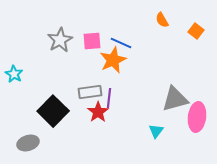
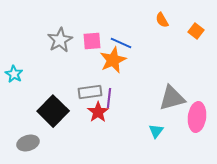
gray triangle: moved 3 px left, 1 px up
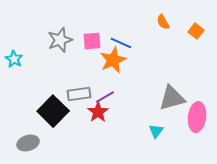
orange semicircle: moved 1 px right, 2 px down
gray star: rotated 10 degrees clockwise
cyan star: moved 15 px up
gray rectangle: moved 11 px left, 2 px down
purple line: moved 4 px left, 1 px up; rotated 54 degrees clockwise
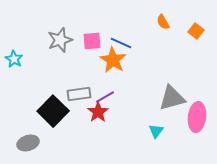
orange star: rotated 16 degrees counterclockwise
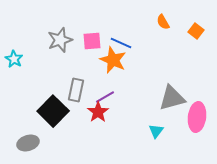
orange star: rotated 8 degrees counterclockwise
gray rectangle: moved 3 px left, 4 px up; rotated 70 degrees counterclockwise
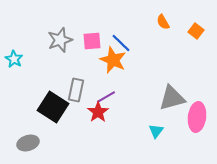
blue line: rotated 20 degrees clockwise
purple line: moved 1 px right
black square: moved 4 px up; rotated 12 degrees counterclockwise
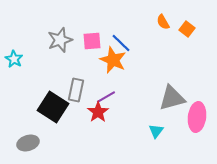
orange square: moved 9 px left, 2 px up
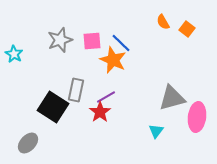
cyan star: moved 5 px up
red star: moved 2 px right
gray ellipse: rotated 30 degrees counterclockwise
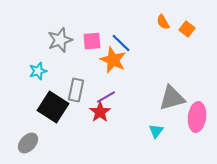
cyan star: moved 24 px right, 17 px down; rotated 24 degrees clockwise
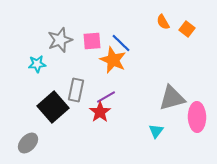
cyan star: moved 1 px left, 7 px up; rotated 12 degrees clockwise
black square: rotated 16 degrees clockwise
pink ellipse: rotated 8 degrees counterclockwise
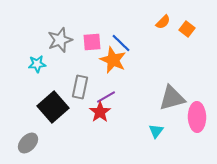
orange semicircle: rotated 105 degrees counterclockwise
pink square: moved 1 px down
gray rectangle: moved 4 px right, 3 px up
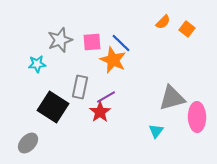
black square: rotated 16 degrees counterclockwise
